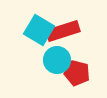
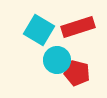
red rectangle: moved 15 px right, 4 px up
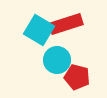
red rectangle: moved 12 px left, 3 px up
red pentagon: moved 4 px down
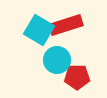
red rectangle: moved 1 px down
red pentagon: rotated 15 degrees counterclockwise
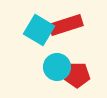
cyan circle: moved 7 px down
red pentagon: moved 2 px up
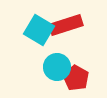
red pentagon: moved 1 px left, 3 px down; rotated 30 degrees clockwise
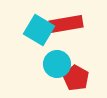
red rectangle: moved 1 px up; rotated 8 degrees clockwise
cyan circle: moved 3 px up
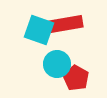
cyan square: rotated 12 degrees counterclockwise
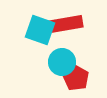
cyan square: moved 1 px right
cyan circle: moved 5 px right, 2 px up
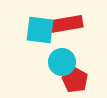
cyan square: rotated 12 degrees counterclockwise
red pentagon: moved 1 px left, 2 px down
